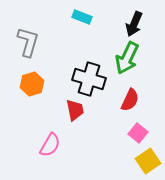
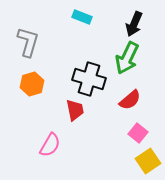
red semicircle: rotated 25 degrees clockwise
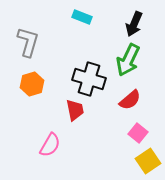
green arrow: moved 1 px right, 2 px down
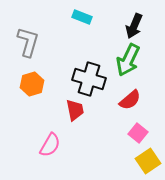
black arrow: moved 2 px down
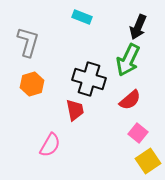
black arrow: moved 4 px right, 1 px down
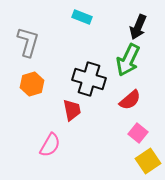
red trapezoid: moved 3 px left
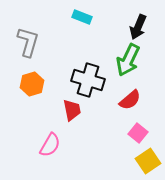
black cross: moved 1 px left, 1 px down
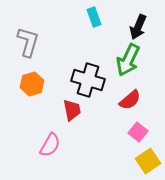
cyan rectangle: moved 12 px right; rotated 48 degrees clockwise
pink square: moved 1 px up
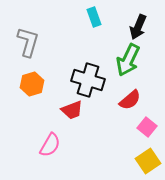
red trapezoid: rotated 80 degrees clockwise
pink square: moved 9 px right, 5 px up
